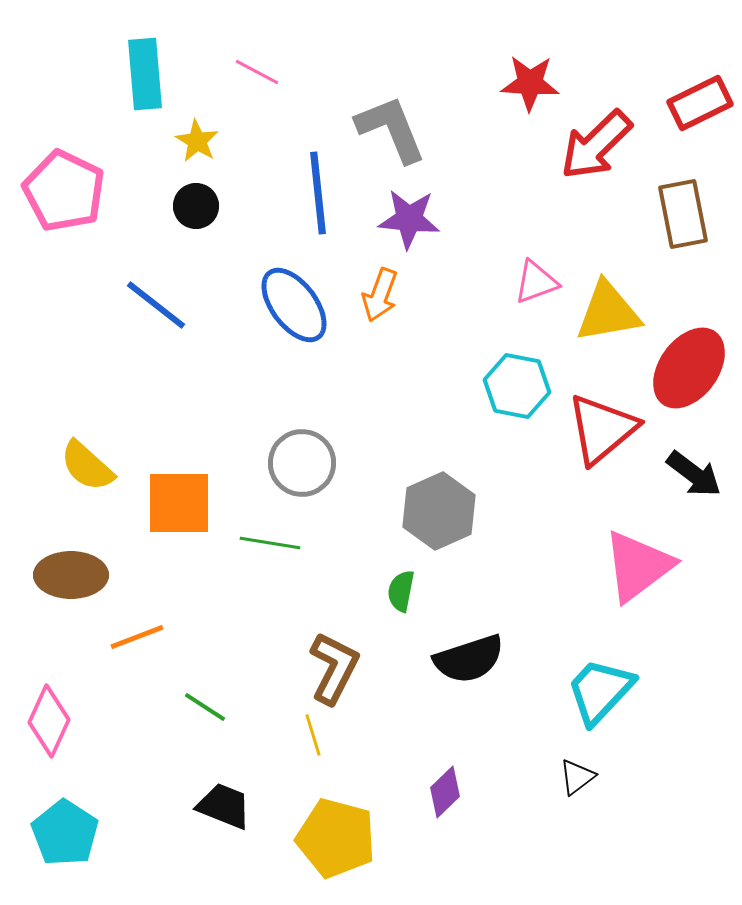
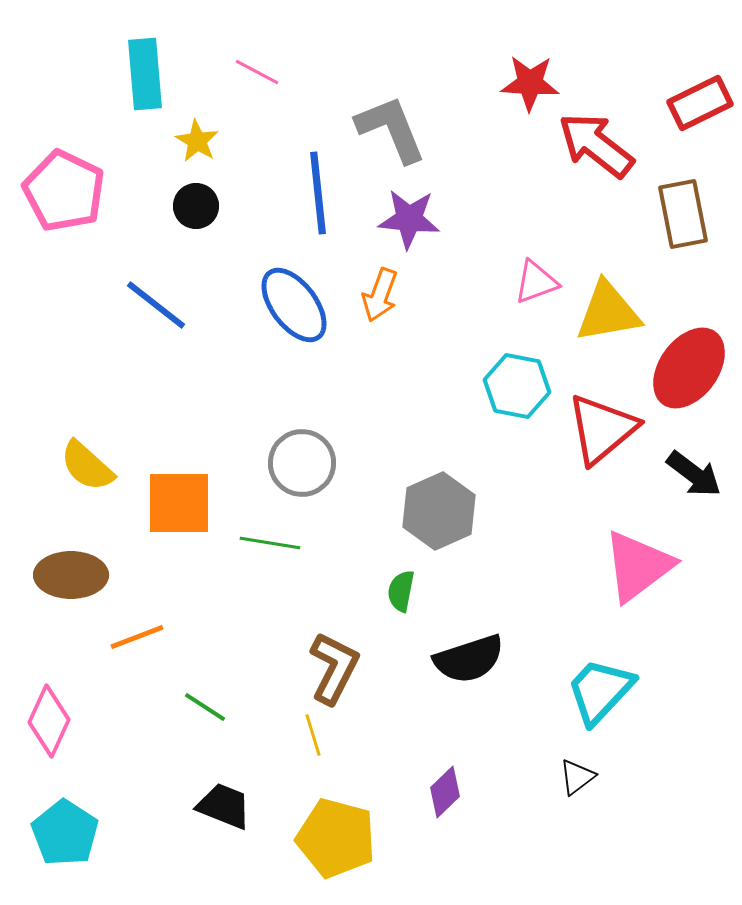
red arrow at (596, 145): rotated 82 degrees clockwise
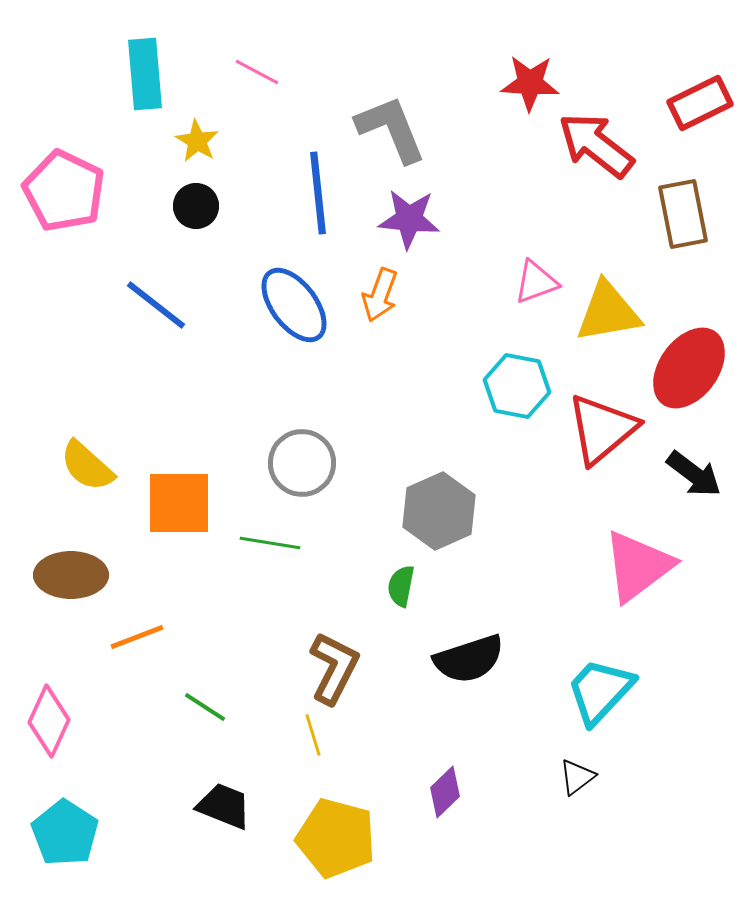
green semicircle at (401, 591): moved 5 px up
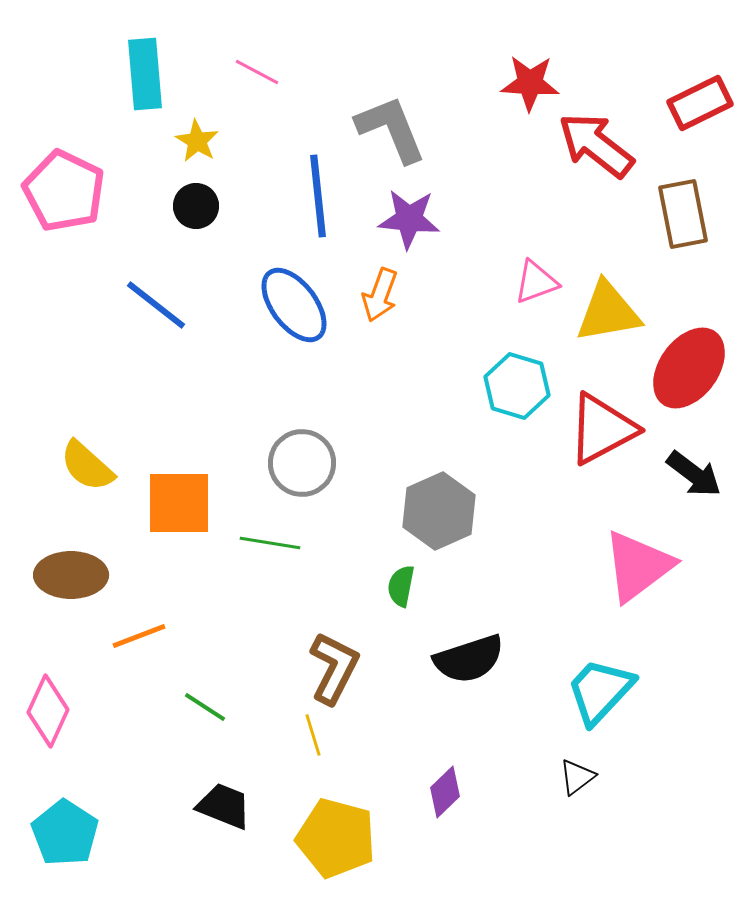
blue line at (318, 193): moved 3 px down
cyan hexagon at (517, 386): rotated 6 degrees clockwise
red triangle at (602, 429): rotated 12 degrees clockwise
orange line at (137, 637): moved 2 px right, 1 px up
pink diamond at (49, 721): moved 1 px left, 10 px up
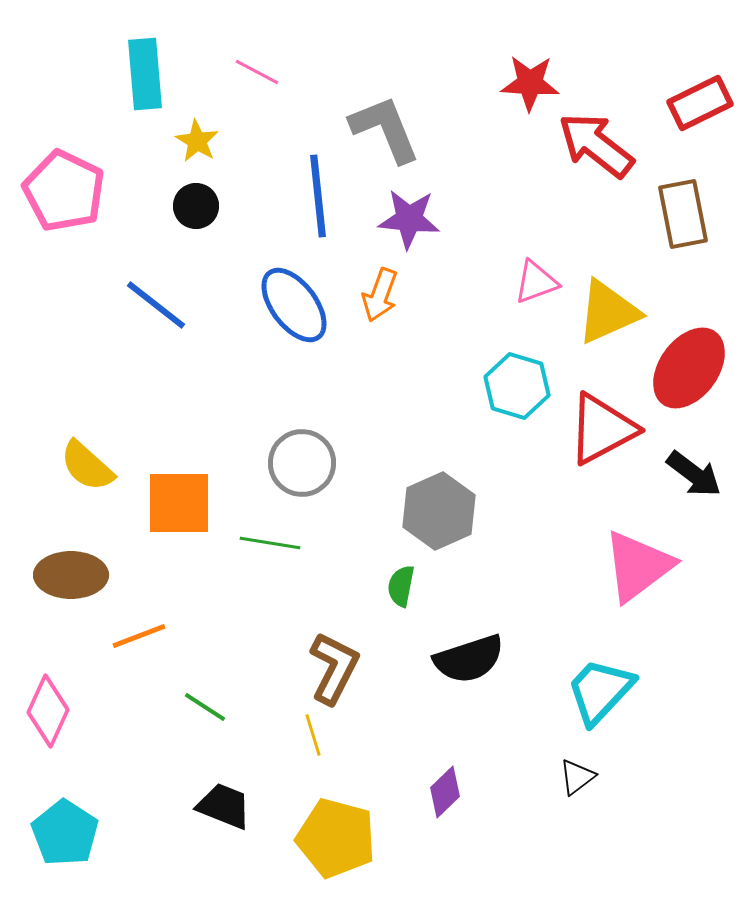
gray L-shape at (391, 129): moved 6 px left
yellow triangle at (608, 312): rotated 14 degrees counterclockwise
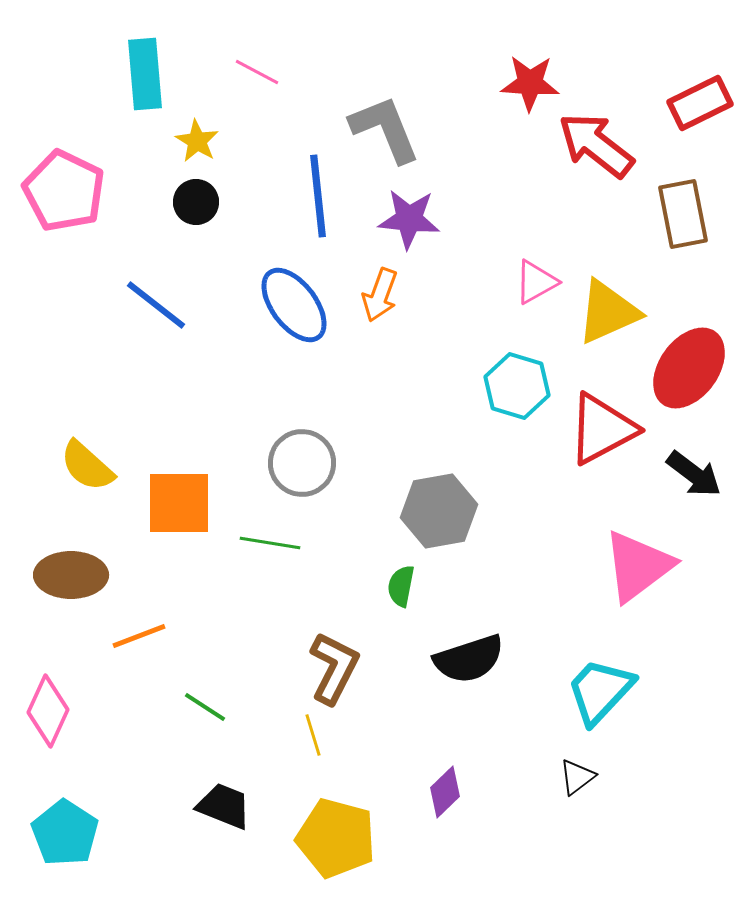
black circle at (196, 206): moved 4 px up
pink triangle at (536, 282): rotated 9 degrees counterclockwise
gray hexagon at (439, 511): rotated 14 degrees clockwise
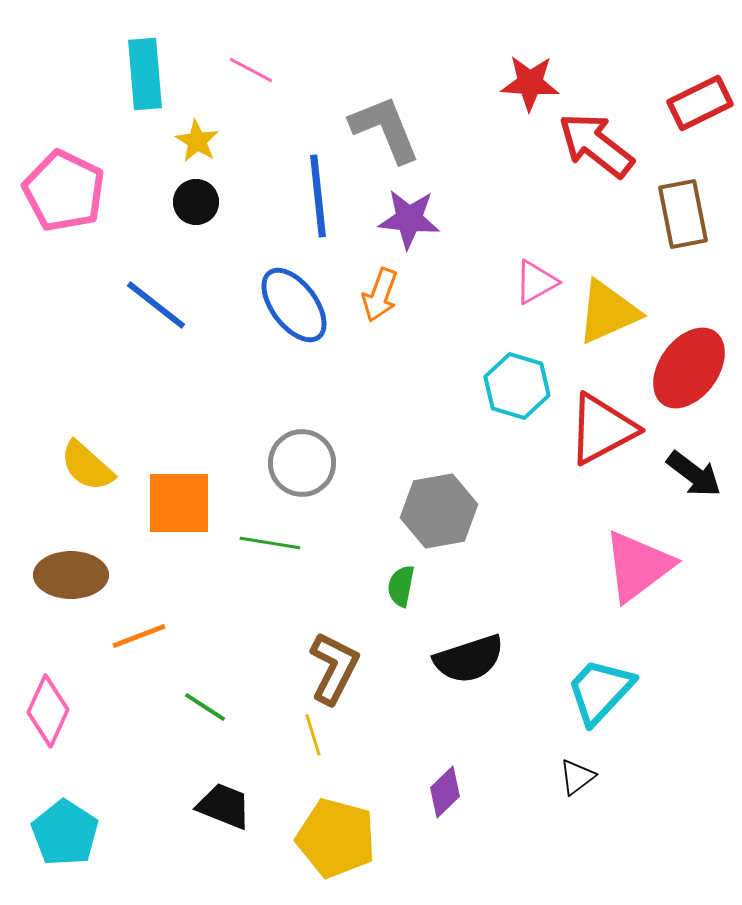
pink line at (257, 72): moved 6 px left, 2 px up
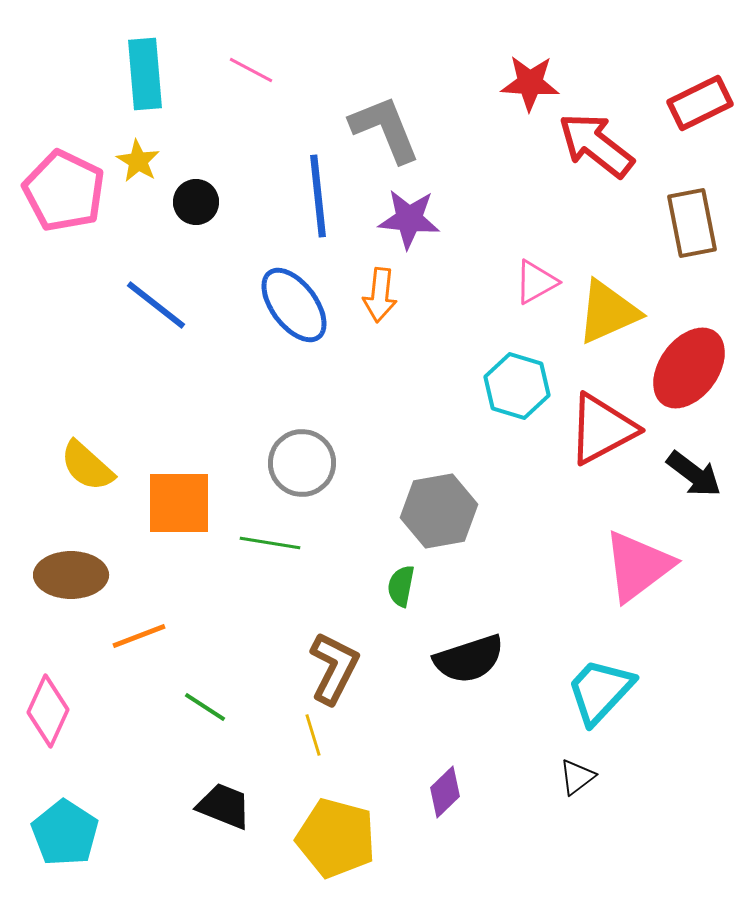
yellow star at (197, 141): moved 59 px left, 20 px down
brown rectangle at (683, 214): moved 9 px right, 9 px down
orange arrow at (380, 295): rotated 14 degrees counterclockwise
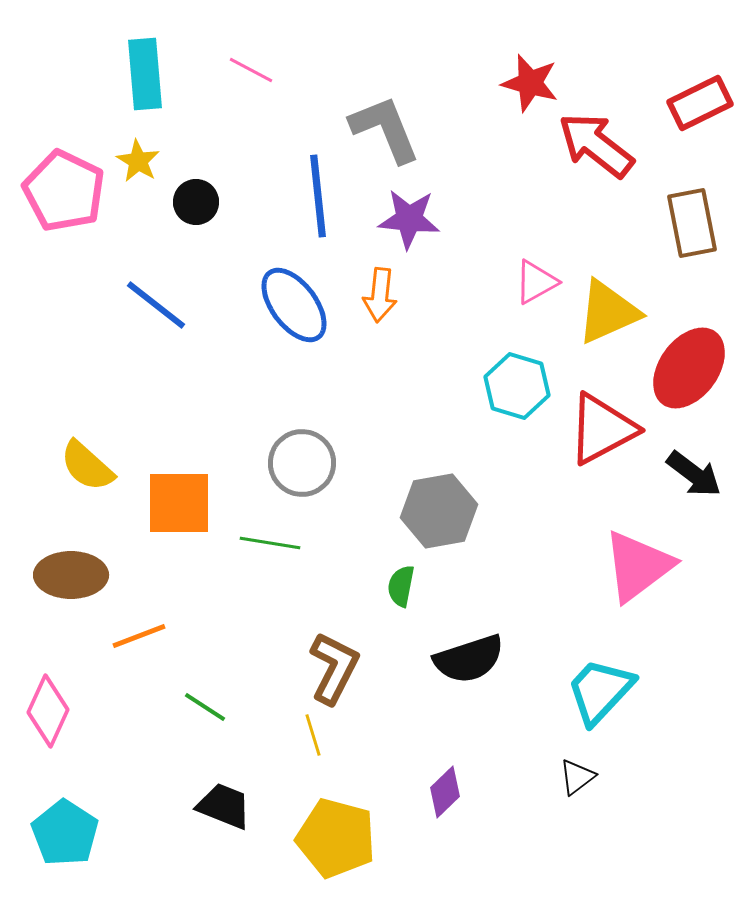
red star at (530, 83): rotated 12 degrees clockwise
